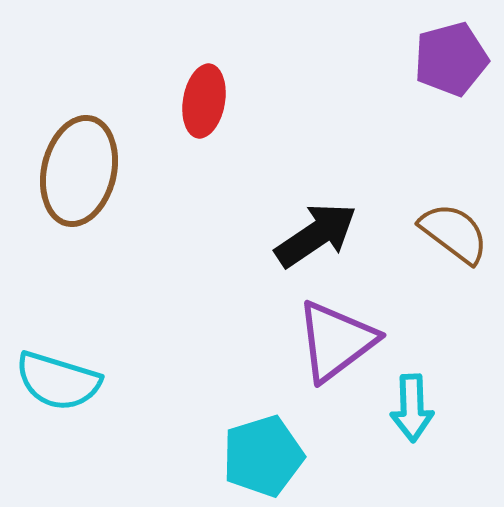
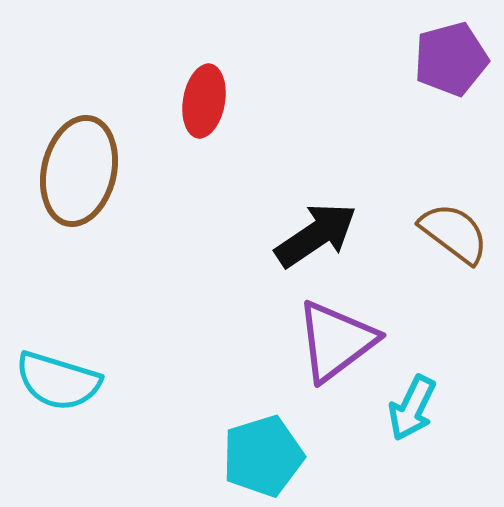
cyan arrow: rotated 28 degrees clockwise
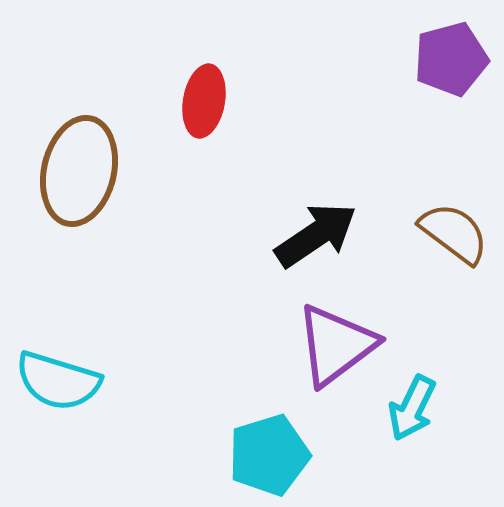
purple triangle: moved 4 px down
cyan pentagon: moved 6 px right, 1 px up
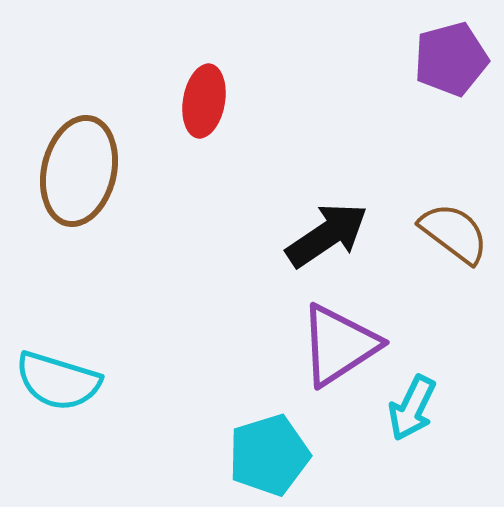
black arrow: moved 11 px right
purple triangle: moved 3 px right; rotated 4 degrees clockwise
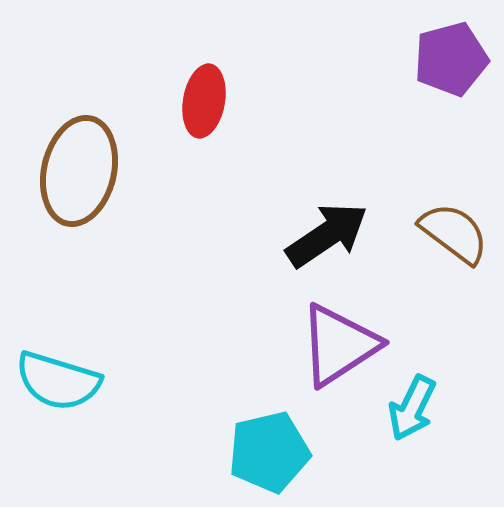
cyan pentagon: moved 3 px up; rotated 4 degrees clockwise
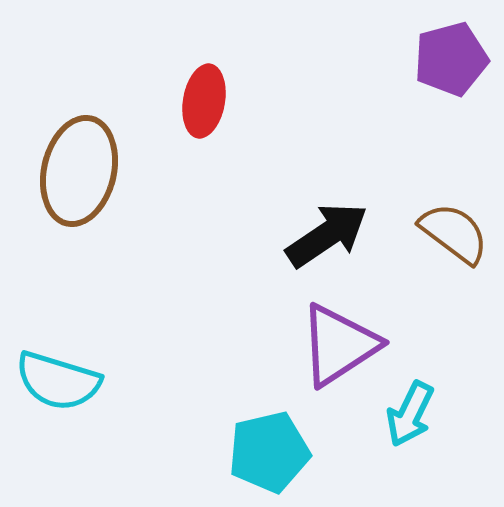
cyan arrow: moved 2 px left, 6 px down
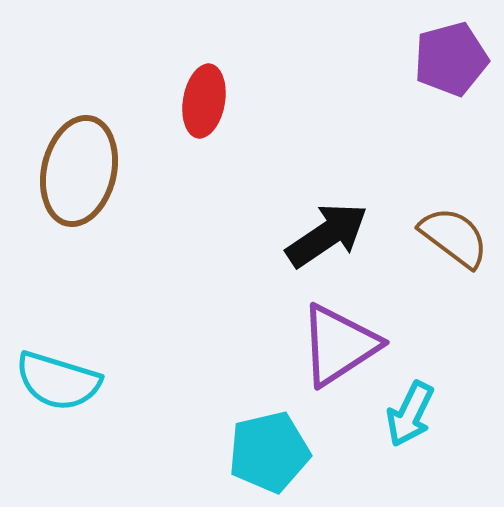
brown semicircle: moved 4 px down
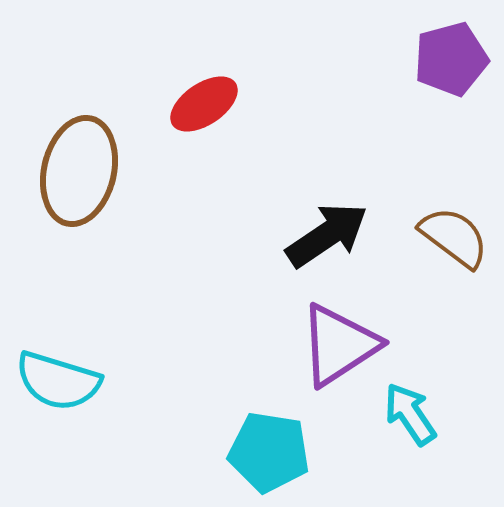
red ellipse: moved 3 px down; rotated 46 degrees clockwise
cyan arrow: rotated 120 degrees clockwise
cyan pentagon: rotated 22 degrees clockwise
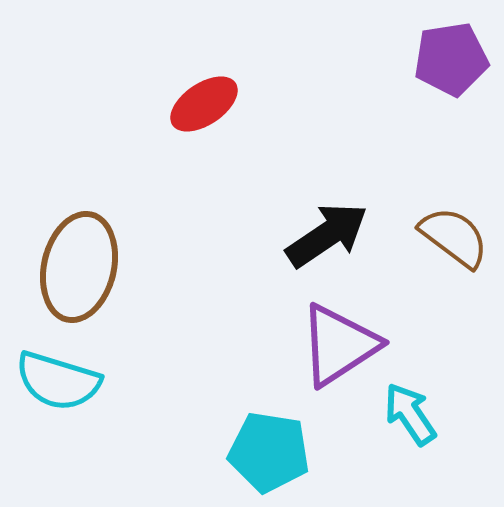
purple pentagon: rotated 6 degrees clockwise
brown ellipse: moved 96 px down
